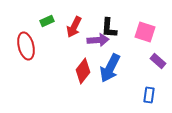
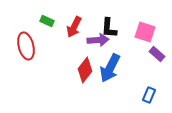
green rectangle: rotated 48 degrees clockwise
purple rectangle: moved 1 px left, 7 px up
red diamond: moved 2 px right, 1 px up
blue rectangle: rotated 14 degrees clockwise
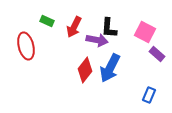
pink square: rotated 10 degrees clockwise
purple arrow: moved 1 px left; rotated 15 degrees clockwise
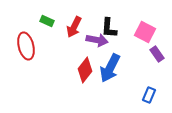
purple rectangle: rotated 14 degrees clockwise
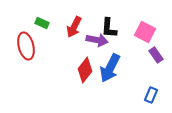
green rectangle: moved 5 px left, 2 px down
purple rectangle: moved 1 px left, 1 px down
blue rectangle: moved 2 px right
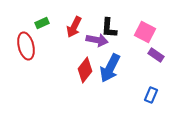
green rectangle: rotated 48 degrees counterclockwise
purple rectangle: rotated 21 degrees counterclockwise
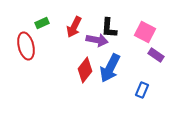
blue rectangle: moved 9 px left, 5 px up
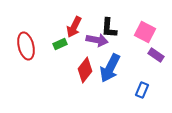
green rectangle: moved 18 px right, 21 px down
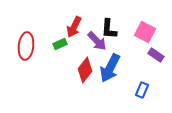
black L-shape: moved 1 px down
purple arrow: moved 1 px down; rotated 35 degrees clockwise
red ellipse: rotated 20 degrees clockwise
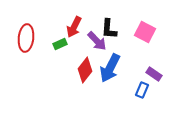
red ellipse: moved 8 px up
purple rectangle: moved 2 px left, 19 px down
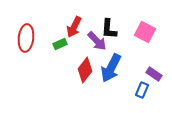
blue arrow: moved 1 px right
